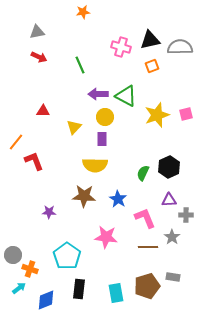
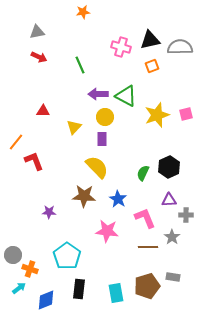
yellow semicircle: moved 2 px right, 2 px down; rotated 135 degrees counterclockwise
pink star: moved 1 px right, 6 px up
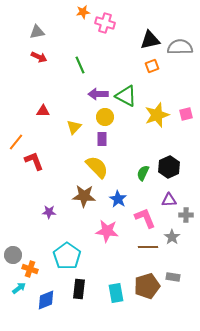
pink cross: moved 16 px left, 24 px up
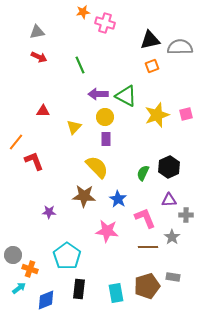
purple rectangle: moved 4 px right
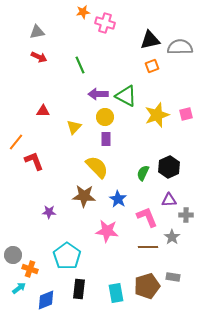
pink L-shape: moved 2 px right, 1 px up
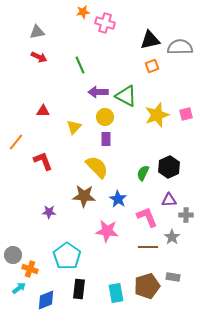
purple arrow: moved 2 px up
red L-shape: moved 9 px right
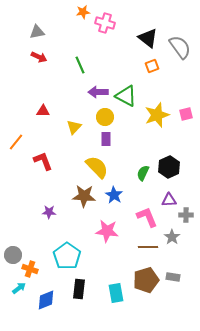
black triangle: moved 2 px left, 2 px up; rotated 50 degrees clockwise
gray semicircle: rotated 55 degrees clockwise
blue star: moved 4 px left, 4 px up
brown pentagon: moved 1 px left, 6 px up
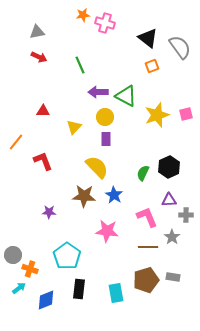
orange star: moved 3 px down
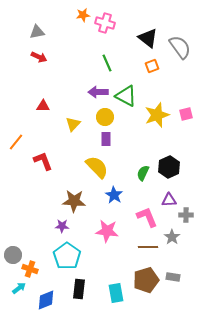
green line: moved 27 px right, 2 px up
red triangle: moved 5 px up
yellow triangle: moved 1 px left, 3 px up
brown star: moved 10 px left, 5 px down
purple star: moved 13 px right, 14 px down
